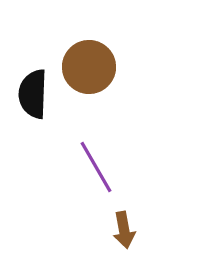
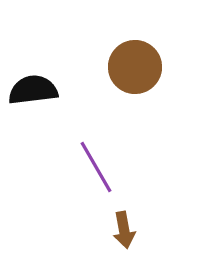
brown circle: moved 46 px right
black semicircle: moved 4 px up; rotated 81 degrees clockwise
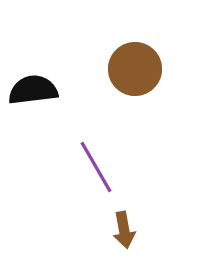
brown circle: moved 2 px down
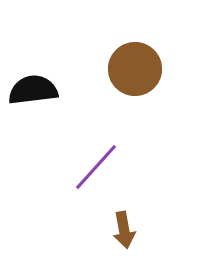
purple line: rotated 72 degrees clockwise
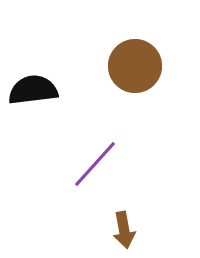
brown circle: moved 3 px up
purple line: moved 1 px left, 3 px up
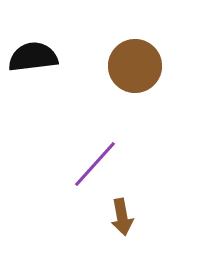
black semicircle: moved 33 px up
brown arrow: moved 2 px left, 13 px up
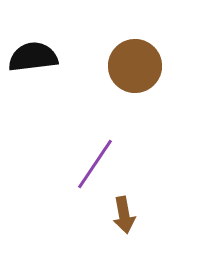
purple line: rotated 8 degrees counterclockwise
brown arrow: moved 2 px right, 2 px up
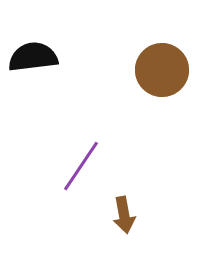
brown circle: moved 27 px right, 4 px down
purple line: moved 14 px left, 2 px down
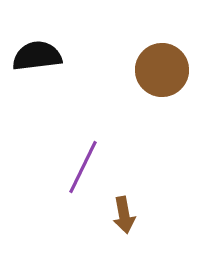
black semicircle: moved 4 px right, 1 px up
purple line: moved 2 px right, 1 px down; rotated 8 degrees counterclockwise
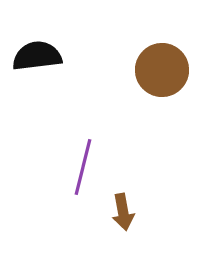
purple line: rotated 12 degrees counterclockwise
brown arrow: moved 1 px left, 3 px up
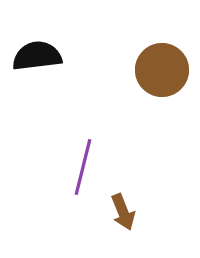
brown arrow: rotated 12 degrees counterclockwise
